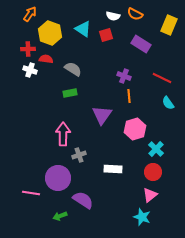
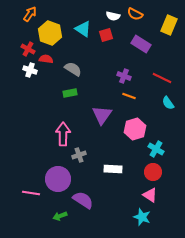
red cross: rotated 32 degrees clockwise
orange line: rotated 64 degrees counterclockwise
cyan cross: rotated 14 degrees counterclockwise
purple circle: moved 1 px down
pink triangle: rotated 49 degrees counterclockwise
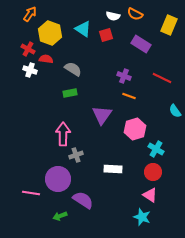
cyan semicircle: moved 7 px right, 8 px down
gray cross: moved 3 px left
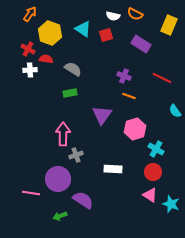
white cross: rotated 24 degrees counterclockwise
cyan star: moved 29 px right, 13 px up
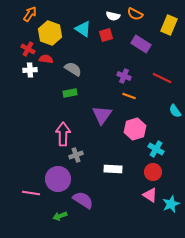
cyan star: rotated 30 degrees clockwise
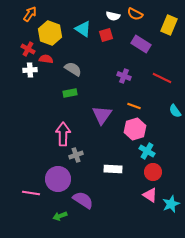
orange line: moved 5 px right, 10 px down
cyan cross: moved 9 px left, 2 px down
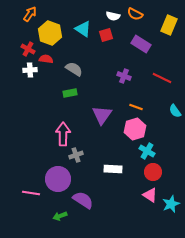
gray semicircle: moved 1 px right
orange line: moved 2 px right, 1 px down
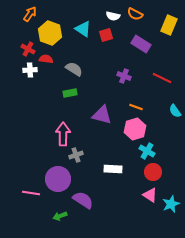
purple triangle: rotated 50 degrees counterclockwise
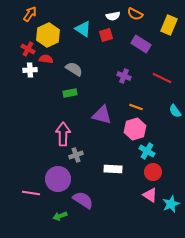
white semicircle: rotated 24 degrees counterclockwise
yellow hexagon: moved 2 px left, 2 px down; rotated 15 degrees clockwise
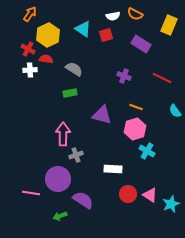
red circle: moved 25 px left, 22 px down
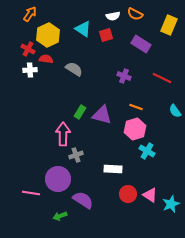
green rectangle: moved 10 px right, 19 px down; rotated 48 degrees counterclockwise
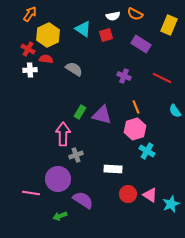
orange line: rotated 48 degrees clockwise
